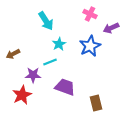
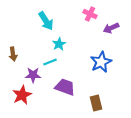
blue star: moved 11 px right, 16 px down
brown arrow: rotated 72 degrees counterclockwise
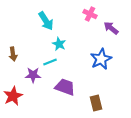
purple arrow: rotated 63 degrees clockwise
cyan star: rotated 16 degrees counterclockwise
blue star: moved 3 px up
red star: moved 9 px left, 1 px down
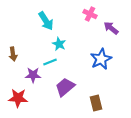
purple trapezoid: rotated 60 degrees counterclockwise
red star: moved 5 px right, 2 px down; rotated 30 degrees clockwise
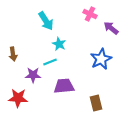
purple trapezoid: moved 1 px left, 1 px up; rotated 35 degrees clockwise
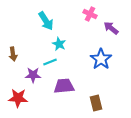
blue star: rotated 10 degrees counterclockwise
